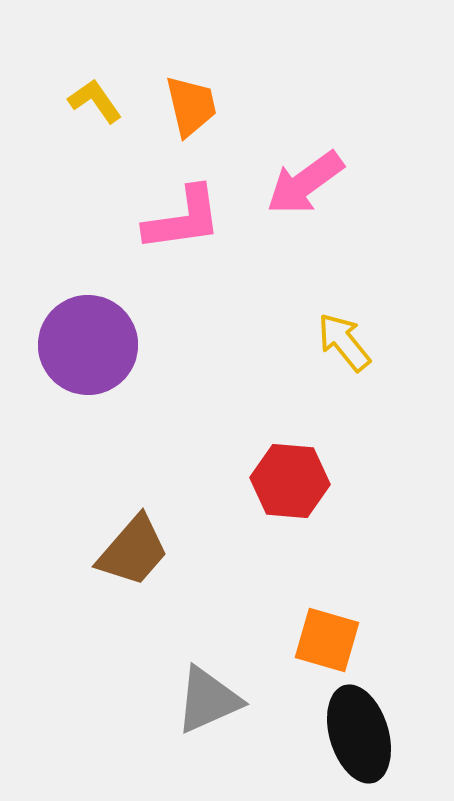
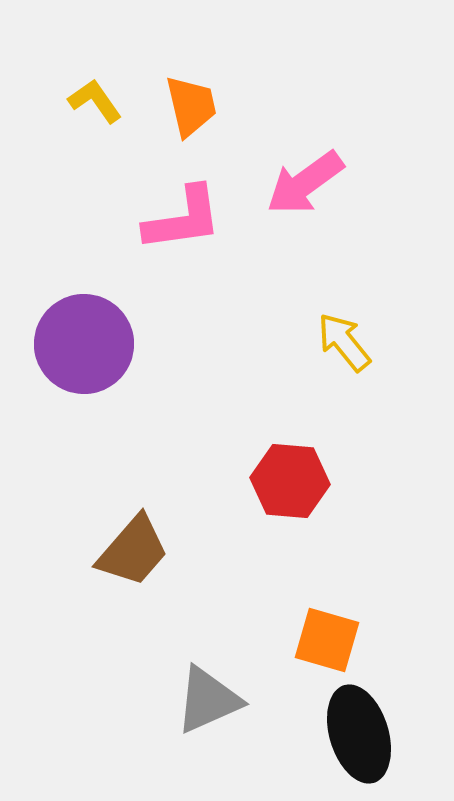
purple circle: moved 4 px left, 1 px up
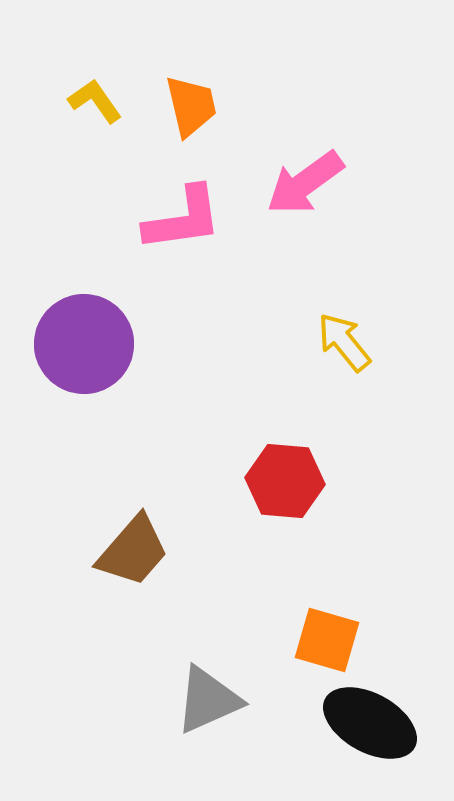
red hexagon: moved 5 px left
black ellipse: moved 11 px right, 11 px up; rotated 44 degrees counterclockwise
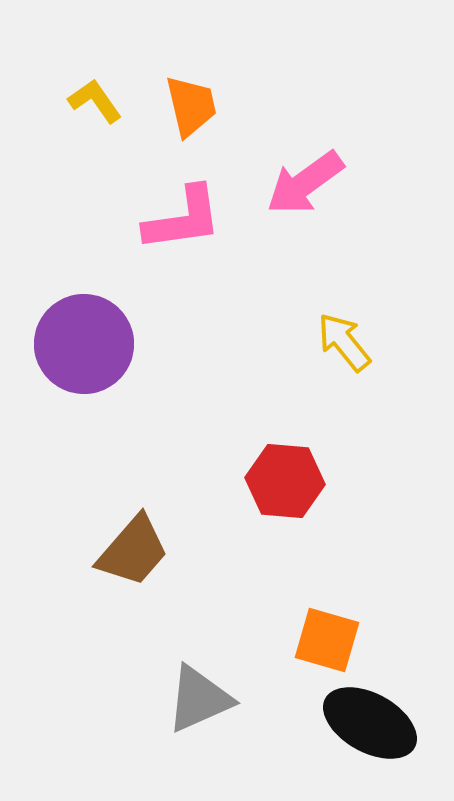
gray triangle: moved 9 px left, 1 px up
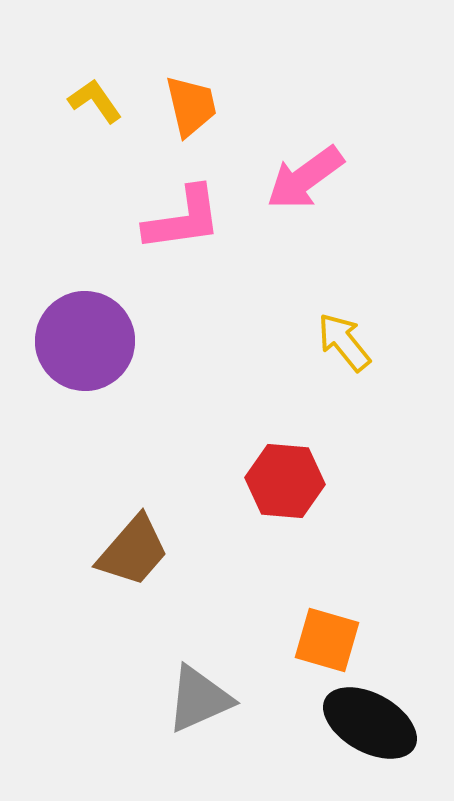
pink arrow: moved 5 px up
purple circle: moved 1 px right, 3 px up
